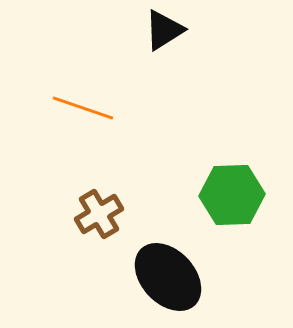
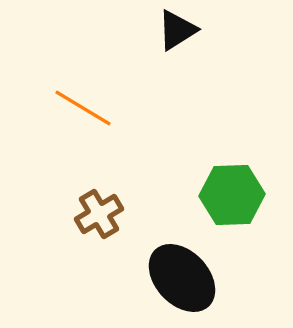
black triangle: moved 13 px right
orange line: rotated 12 degrees clockwise
black ellipse: moved 14 px right, 1 px down
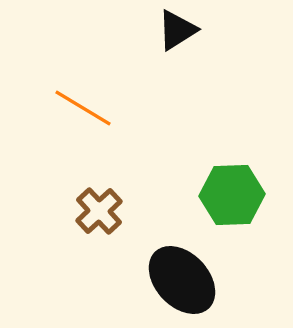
brown cross: moved 3 px up; rotated 12 degrees counterclockwise
black ellipse: moved 2 px down
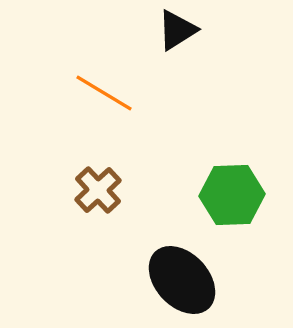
orange line: moved 21 px right, 15 px up
brown cross: moved 1 px left, 21 px up
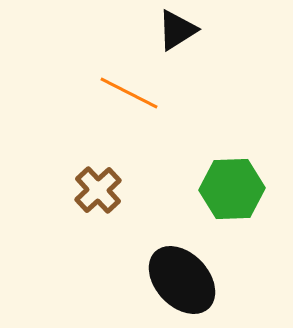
orange line: moved 25 px right; rotated 4 degrees counterclockwise
green hexagon: moved 6 px up
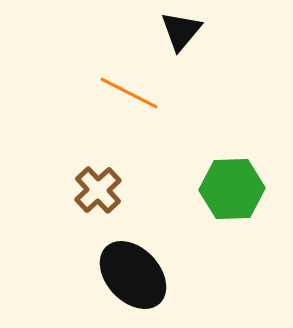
black triangle: moved 4 px right, 1 px down; rotated 18 degrees counterclockwise
black ellipse: moved 49 px left, 5 px up
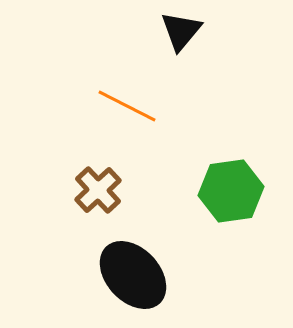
orange line: moved 2 px left, 13 px down
green hexagon: moved 1 px left, 2 px down; rotated 6 degrees counterclockwise
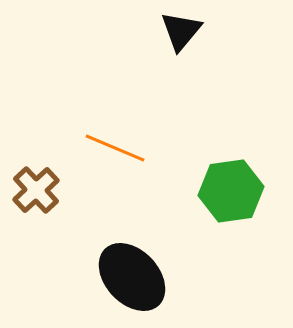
orange line: moved 12 px left, 42 px down; rotated 4 degrees counterclockwise
brown cross: moved 62 px left
black ellipse: moved 1 px left, 2 px down
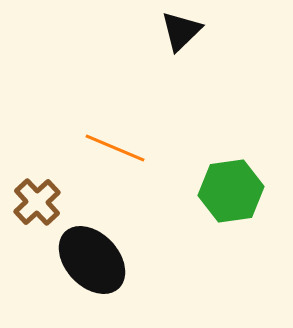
black triangle: rotated 6 degrees clockwise
brown cross: moved 1 px right, 12 px down
black ellipse: moved 40 px left, 17 px up
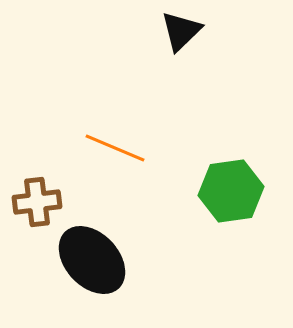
brown cross: rotated 36 degrees clockwise
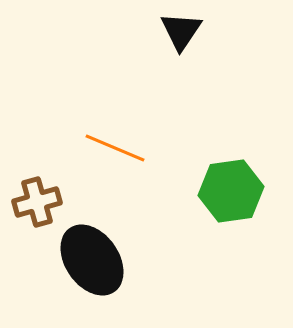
black triangle: rotated 12 degrees counterclockwise
brown cross: rotated 9 degrees counterclockwise
black ellipse: rotated 8 degrees clockwise
